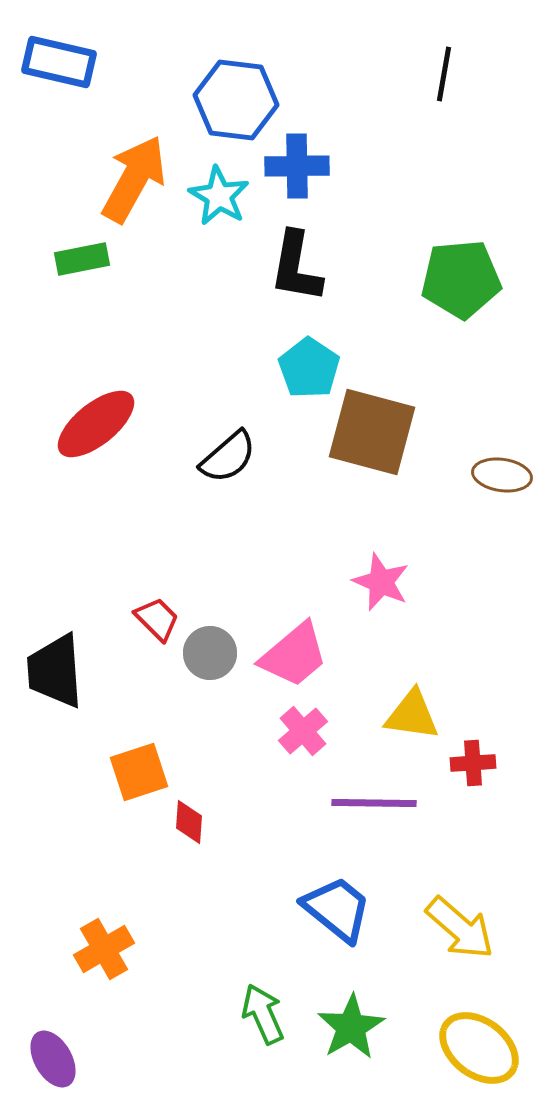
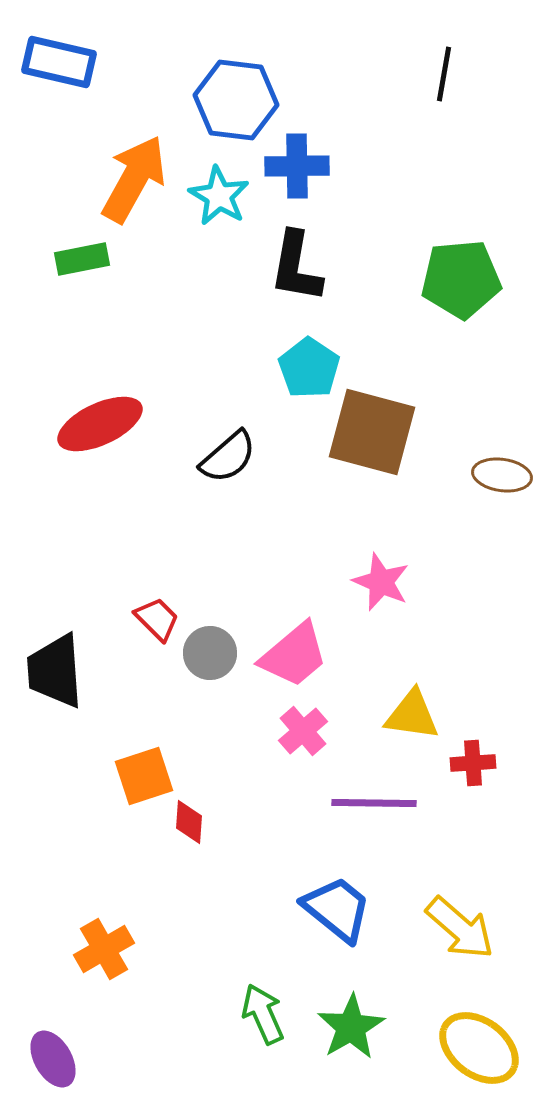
red ellipse: moved 4 px right; rotated 14 degrees clockwise
orange square: moved 5 px right, 4 px down
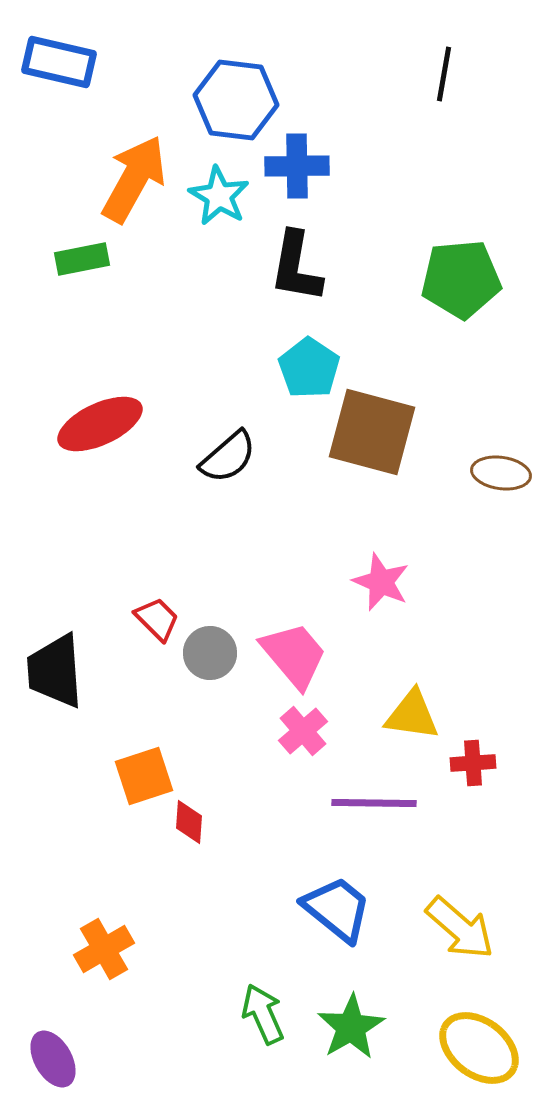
brown ellipse: moved 1 px left, 2 px up
pink trapezoid: rotated 90 degrees counterclockwise
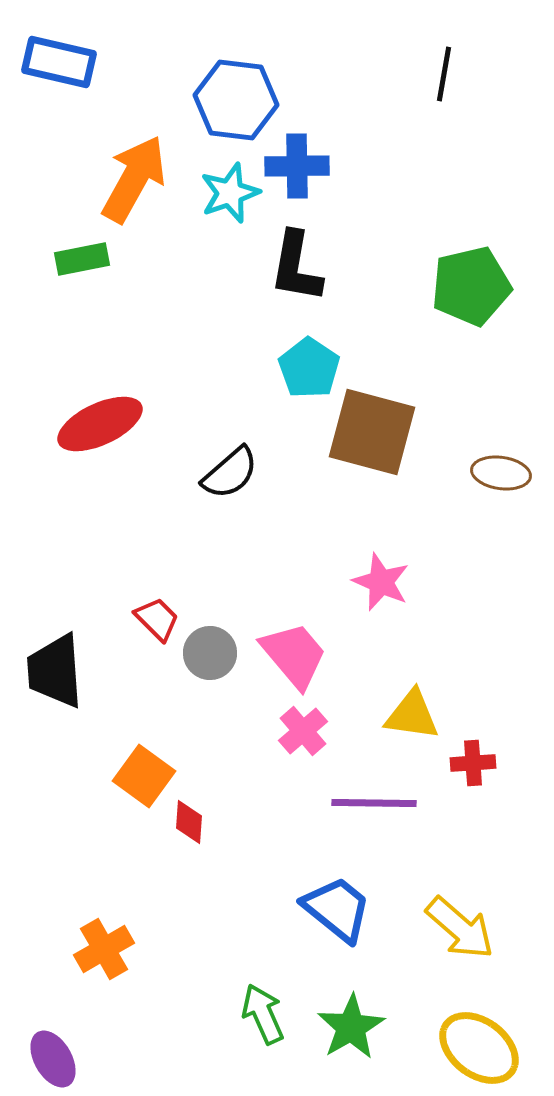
cyan star: moved 11 px right, 3 px up; rotated 22 degrees clockwise
green pentagon: moved 10 px right, 7 px down; rotated 8 degrees counterclockwise
black semicircle: moved 2 px right, 16 px down
orange square: rotated 36 degrees counterclockwise
